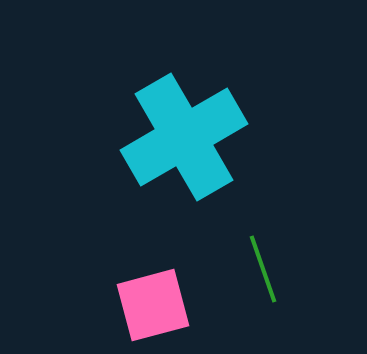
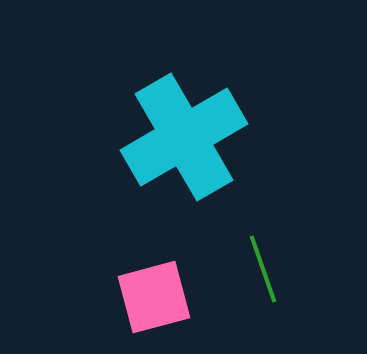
pink square: moved 1 px right, 8 px up
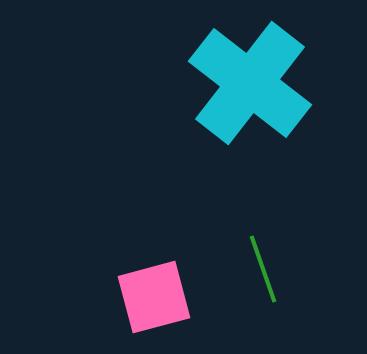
cyan cross: moved 66 px right, 54 px up; rotated 22 degrees counterclockwise
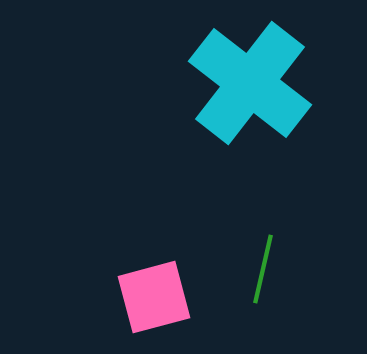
green line: rotated 32 degrees clockwise
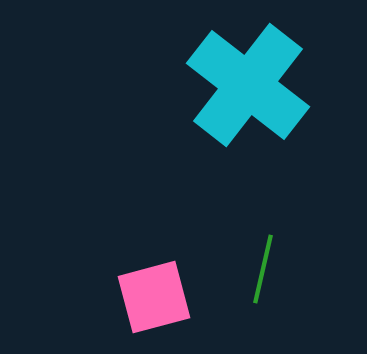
cyan cross: moved 2 px left, 2 px down
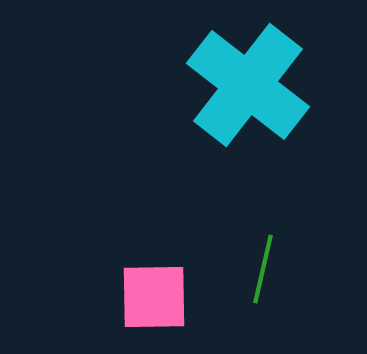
pink square: rotated 14 degrees clockwise
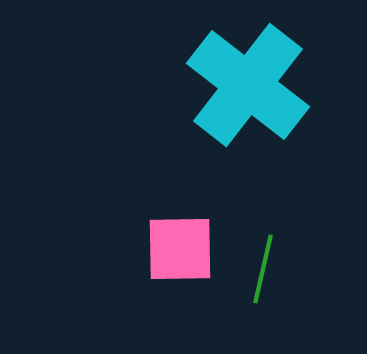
pink square: moved 26 px right, 48 px up
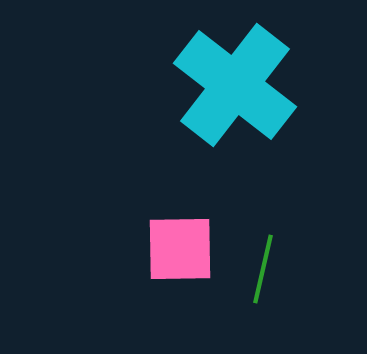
cyan cross: moved 13 px left
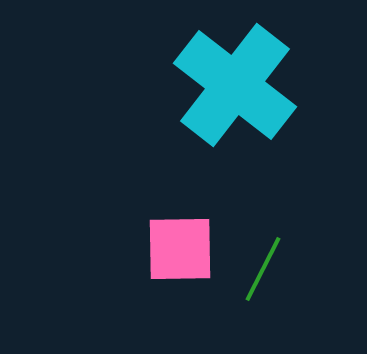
green line: rotated 14 degrees clockwise
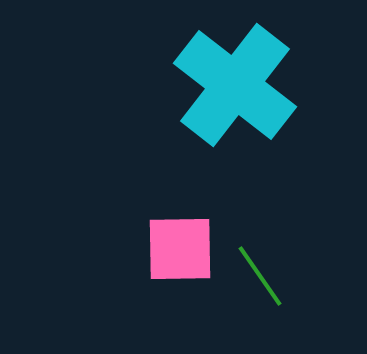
green line: moved 3 px left, 7 px down; rotated 62 degrees counterclockwise
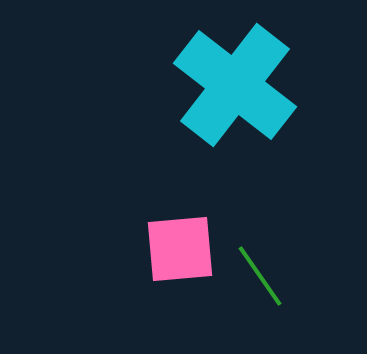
pink square: rotated 4 degrees counterclockwise
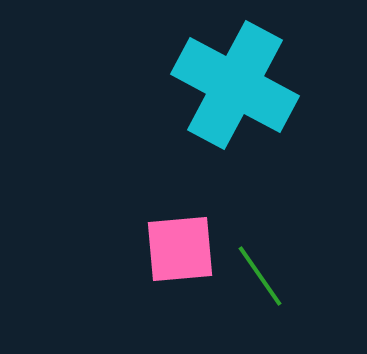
cyan cross: rotated 10 degrees counterclockwise
